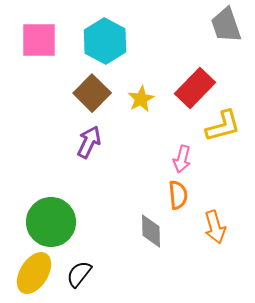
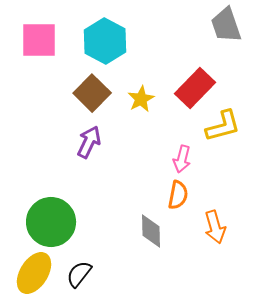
orange semicircle: rotated 16 degrees clockwise
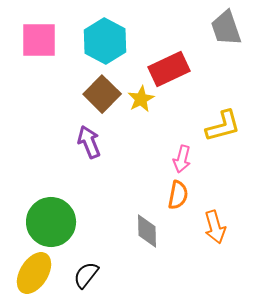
gray trapezoid: moved 3 px down
red rectangle: moved 26 px left, 19 px up; rotated 21 degrees clockwise
brown square: moved 10 px right, 1 px down
purple arrow: rotated 48 degrees counterclockwise
gray diamond: moved 4 px left
black semicircle: moved 7 px right, 1 px down
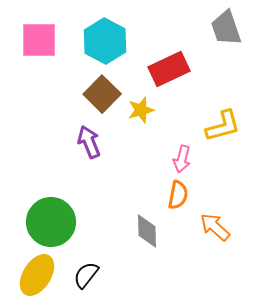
yellow star: moved 11 px down; rotated 12 degrees clockwise
orange arrow: rotated 148 degrees clockwise
yellow ellipse: moved 3 px right, 2 px down
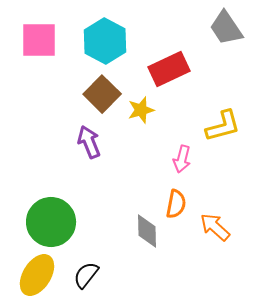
gray trapezoid: rotated 15 degrees counterclockwise
orange semicircle: moved 2 px left, 9 px down
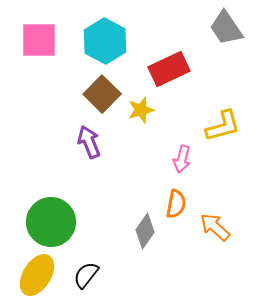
gray diamond: moved 2 px left; rotated 36 degrees clockwise
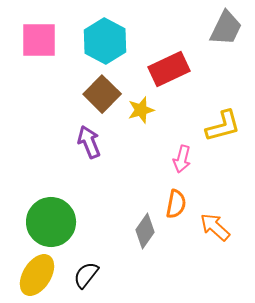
gray trapezoid: rotated 120 degrees counterclockwise
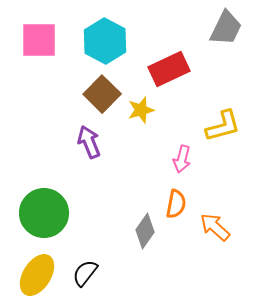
green circle: moved 7 px left, 9 px up
black semicircle: moved 1 px left, 2 px up
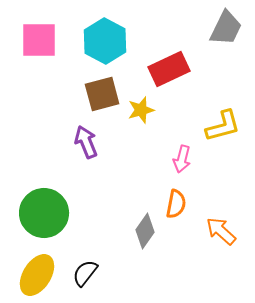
brown square: rotated 30 degrees clockwise
purple arrow: moved 3 px left
orange arrow: moved 6 px right, 4 px down
